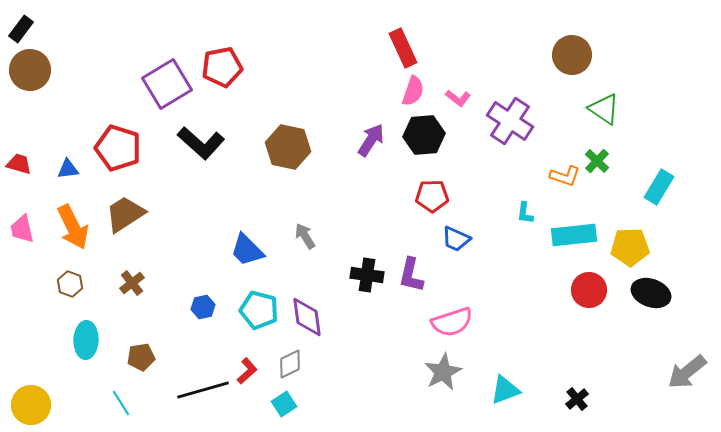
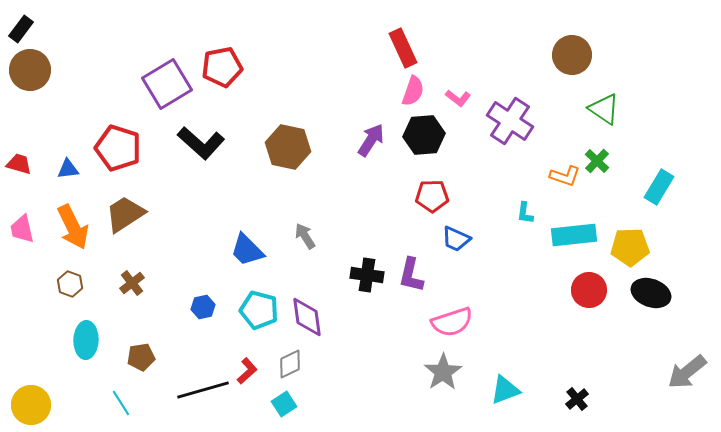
gray star at (443, 372): rotated 6 degrees counterclockwise
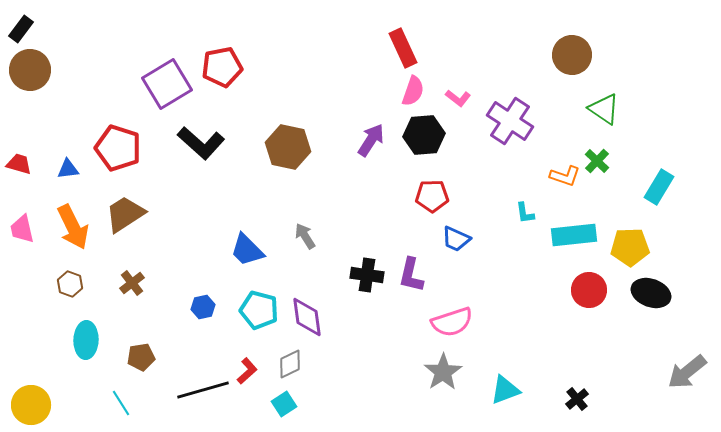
cyan L-shape at (525, 213): rotated 15 degrees counterclockwise
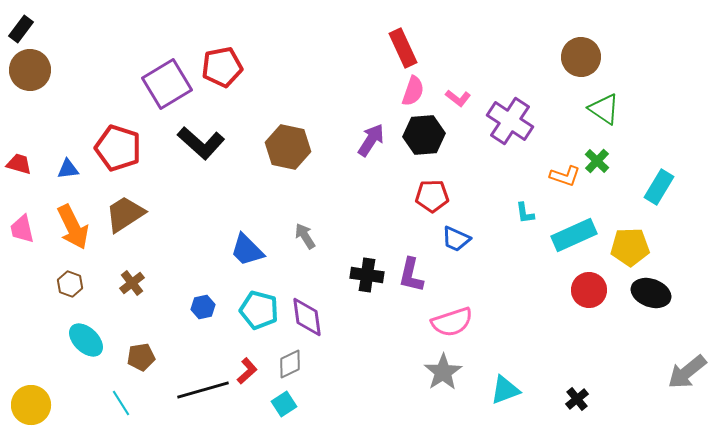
brown circle at (572, 55): moved 9 px right, 2 px down
cyan rectangle at (574, 235): rotated 18 degrees counterclockwise
cyan ellipse at (86, 340): rotated 48 degrees counterclockwise
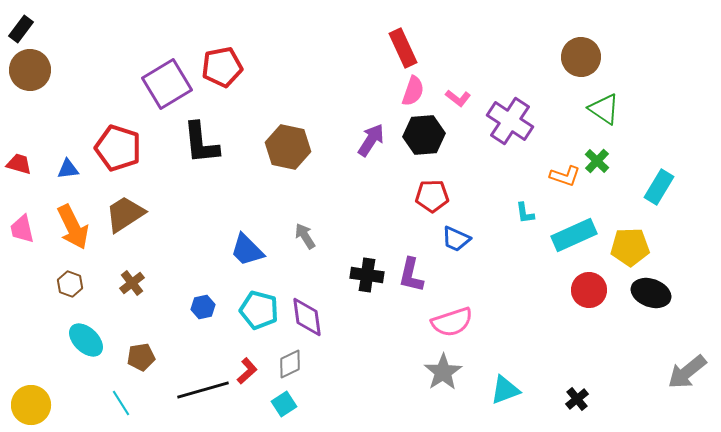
black L-shape at (201, 143): rotated 42 degrees clockwise
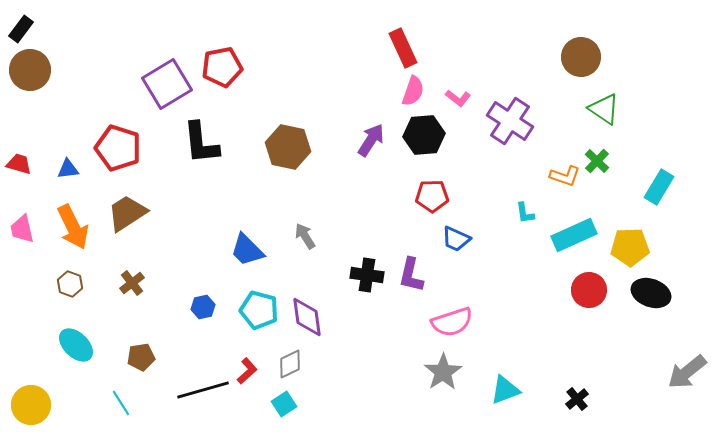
brown trapezoid at (125, 214): moved 2 px right, 1 px up
cyan ellipse at (86, 340): moved 10 px left, 5 px down
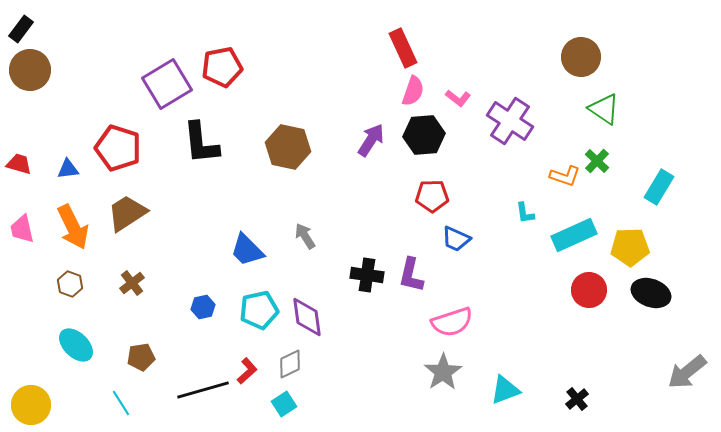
cyan pentagon at (259, 310): rotated 27 degrees counterclockwise
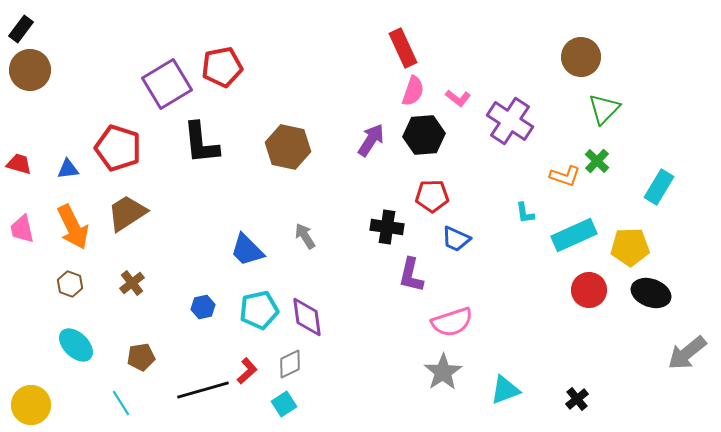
green triangle at (604, 109): rotated 40 degrees clockwise
black cross at (367, 275): moved 20 px right, 48 px up
gray arrow at (687, 372): moved 19 px up
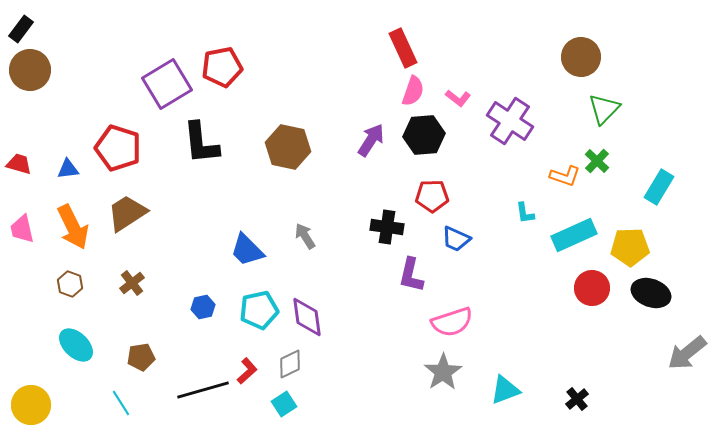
red circle at (589, 290): moved 3 px right, 2 px up
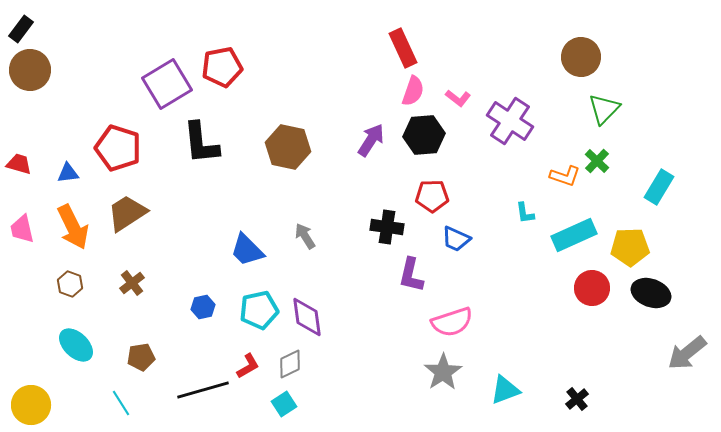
blue triangle at (68, 169): moved 4 px down
red L-shape at (247, 371): moved 1 px right, 5 px up; rotated 12 degrees clockwise
